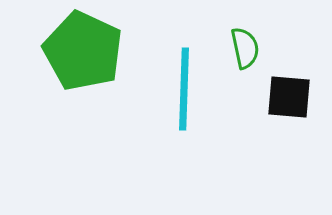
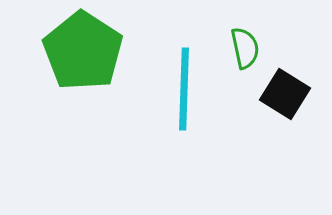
green pentagon: rotated 8 degrees clockwise
black square: moved 4 px left, 3 px up; rotated 27 degrees clockwise
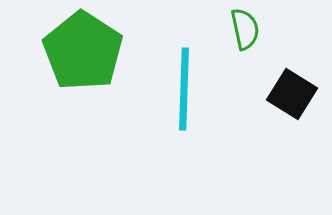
green semicircle: moved 19 px up
black square: moved 7 px right
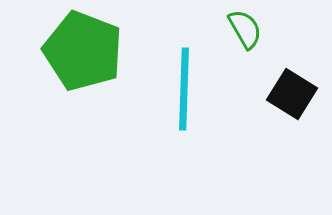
green semicircle: rotated 18 degrees counterclockwise
green pentagon: rotated 12 degrees counterclockwise
